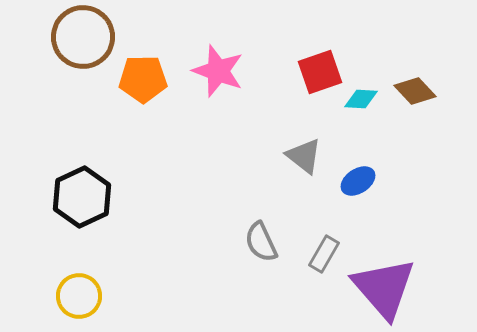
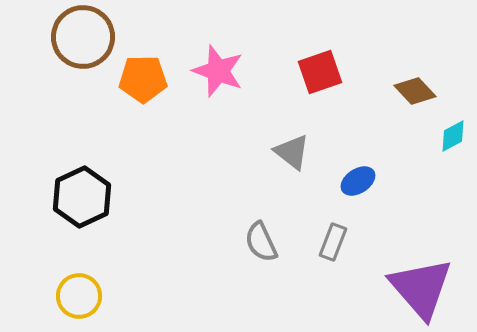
cyan diamond: moved 92 px right, 37 px down; rotated 32 degrees counterclockwise
gray triangle: moved 12 px left, 4 px up
gray rectangle: moved 9 px right, 12 px up; rotated 9 degrees counterclockwise
purple triangle: moved 37 px right
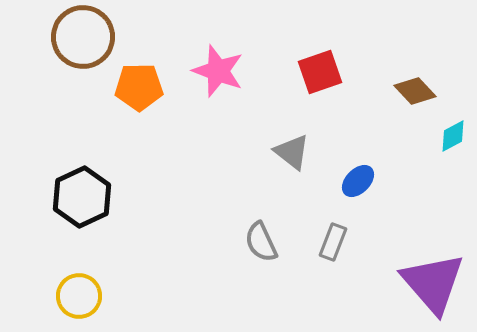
orange pentagon: moved 4 px left, 8 px down
blue ellipse: rotated 12 degrees counterclockwise
purple triangle: moved 12 px right, 5 px up
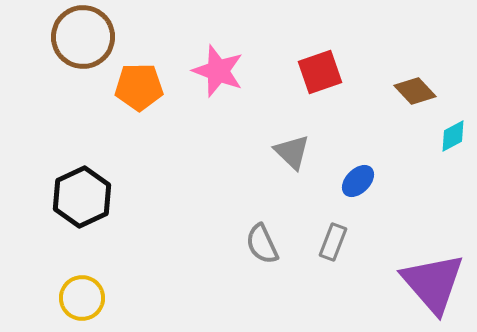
gray triangle: rotated 6 degrees clockwise
gray semicircle: moved 1 px right, 2 px down
yellow circle: moved 3 px right, 2 px down
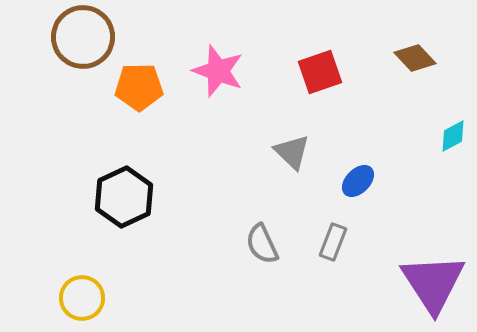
brown diamond: moved 33 px up
black hexagon: moved 42 px right
purple triangle: rotated 8 degrees clockwise
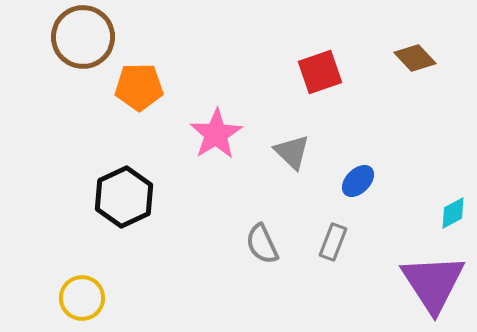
pink star: moved 2 px left, 63 px down; rotated 20 degrees clockwise
cyan diamond: moved 77 px down
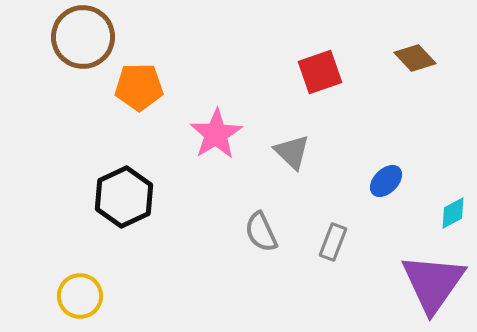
blue ellipse: moved 28 px right
gray semicircle: moved 1 px left, 12 px up
purple triangle: rotated 8 degrees clockwise
yellow circle: moved 2 px left, 2 px up
